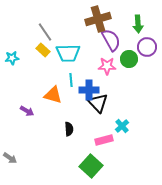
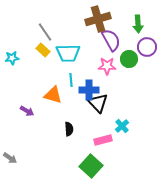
pink rectangle: moved 1 px left
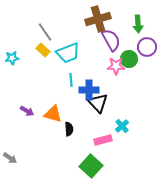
cyan trapezoid: rotated 20 degrees counterclockwise
pink star: moved 9 px right
orange triangle: moved 19 px down
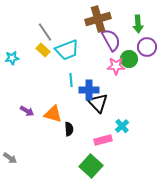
cyan trapezoid: moved 1 px left, 3 px up
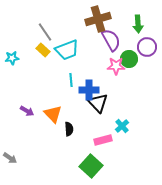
orange triangle: rotated 30 degrees clockwise
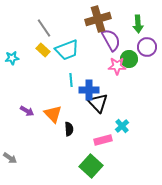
gray line: moved 1 px left, 4 px up
pink star: moved 1 px right
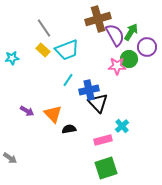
green arrow: moved 7 px left, 8 px down; rotated 144 degrees counterclockwise
purple semicircle: moved 4 px right, 5 px up
cyan line: moved 3 px left; rotated 40 degrees clockwise
blue cross: rotated 12 degrees counterclockwise
black semicircle: rotated 96 degrees counterclockwise
green square: moved 15 px right, 2 px down; rotated 30 degrees clockwise
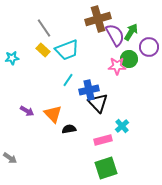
purple circle: moved 2 px right
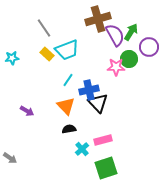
yellow rectangle: moved 4 px right, 4 px down
pink star: moved 1 px left, 1 px down
orange triangle: moved 13 px right, 8 px up
cyan cross: moved 40 px left, 23 px down
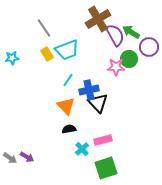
brown cross: rotated 15 degrees counterclockwise
green arrow: rotated 90 degrees counterclockwise
yellow rectangle: rotated 16 degrees clockwise
purple arrow: moved 46 px down
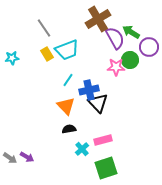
purple semicircle: moved 3 px down
green circle: moved 1 px right, 1 px down
